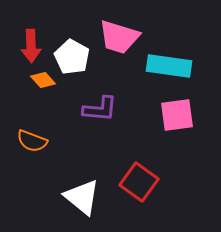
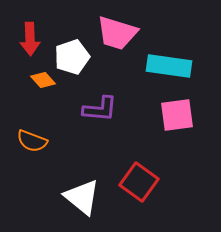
pink trapezoid: moved 2 px left, 4 px up
red arrow: moved 1 px left, 7 px up
white pentagon: rotated 24 degrees clockwise
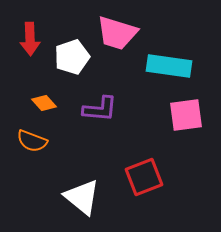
orange diamond: moved 1 px right, 23 px down
pink square: moved 9 px right
red square: moved 5 px right, 5 px up; rotated 33 degrees clockwise
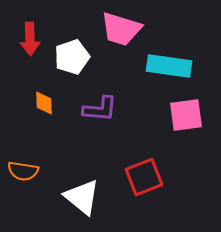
pink trapezoid: moved 4 px right, 4 px up
orange diamond: rotated 40 degrees clockwise
orange semicircle: moved 9 px left, 30 px down; rotated 12 degrees counterclockwise
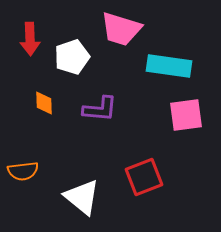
orange semicircle: rotated 16 degrees counterclockwise
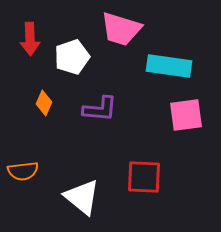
orange diamond: rotated 25 degrees clockwise
red square: rotated 24 degrees clockwise
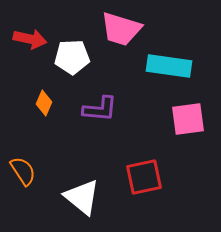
red arrow: rotated 76 degrees counterclockwise
white pentagon: rotated 16 degrees clockwise
pink square: moved 2 px right, 4 px down
orange semicircle: rotated 116 degrees counterclockwise
red square: rotated 15 degrees counterclockwise
